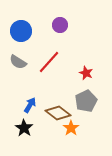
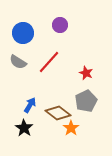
blue circle: moved 2 px right, 2 px down
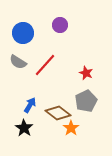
red line: moved 4 px left, 3 px down
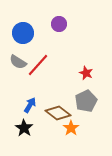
purple circle: moved 1 px left, 1 px up
red line: moved 7 px left
